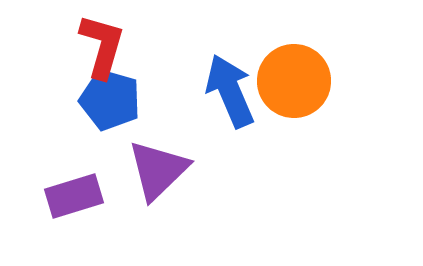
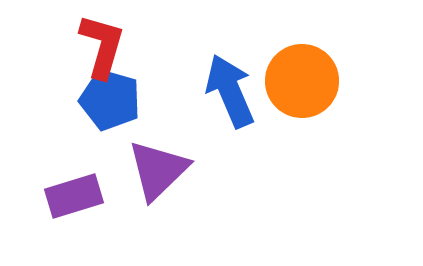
orange circle: moved 8 px right
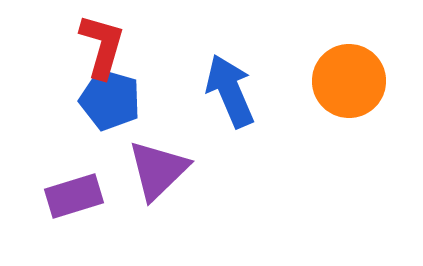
orange circle: moved 47 px right
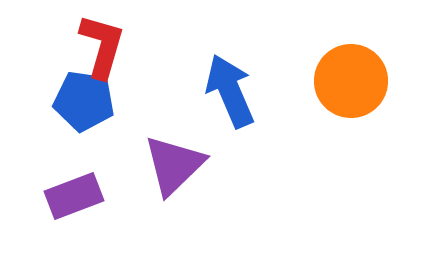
orange circle: moved 2 px right
blue pentagon: moved 26 px left, 1 px down; rotated 8 degrees counterclockwise
purple triangle: moved 16 px right, 5 px up
purple rectangle: rotated 4 degrees counterclockwise
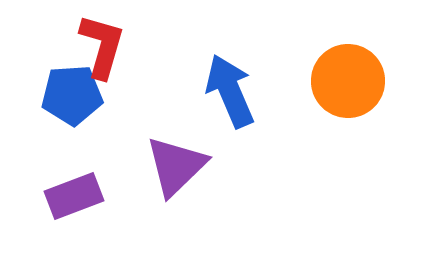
orange circle: moved 3 px left
blue pentagon: moved 12 px left, 6 px up; rotated 12 degrees counterclockwise
purple triangle: moved 2 px right, 1 px down
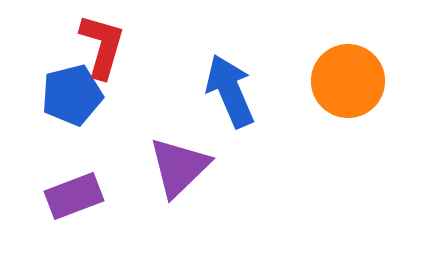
blue pentagon: rotated 10 degrees counterclockwise
purple triangle: moved 3 px right, 1 px down
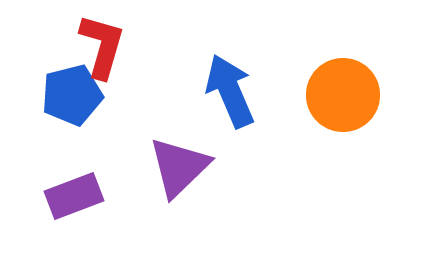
orange circle: moved 5 px left, 14 px down
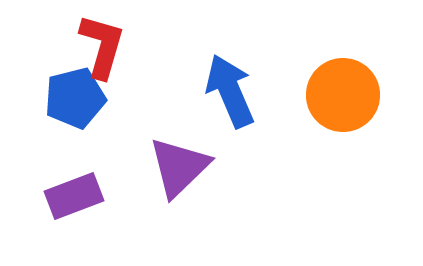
blue pentagon: moved 3 px right, 3 px down
